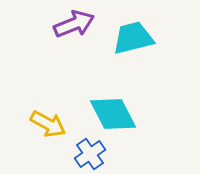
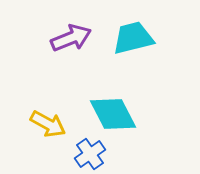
purple arrow: moved 3 px left, 14 px down
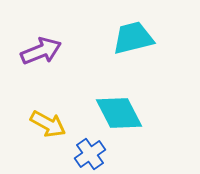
purple arrow: moved 30 px left, 13 px down
cyan diamond: moved 6 px right, 1 px up
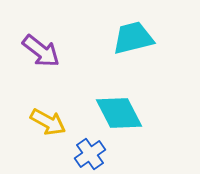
purple arrow: rotated 60 degrees clockwise
yellow arrow: moved 2 px up
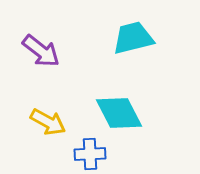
blue cross: rotated 32 degrees clockwise
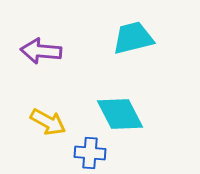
purple arrow: rotated 147 degrees clockwise
cyan diamond: moved 1 px right, 1 px down
blue cross: moved 1 px up; rotated 8 degrees clockwise
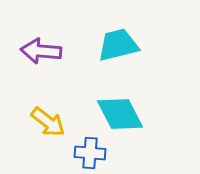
cyan trapezoid: moved 15 px left, 7 px down
yellow arrow: rotated 9 degrees clockwise
